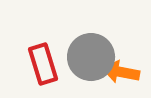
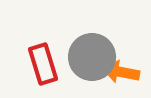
gray circle: moved 1 px right
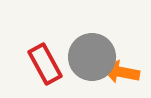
red rectangle: moved 2 px right; rotated 12 degrees counterclockwise
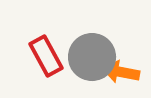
red rectangle: moved 1 px right, 8 px up
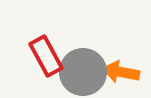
gray circle: moved 9 px left, 15 px down
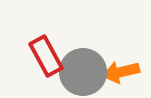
orange arrow: rotated 24 degrees counterclockwise
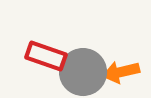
red rectangle: rotated 42 degrees counterclockwise
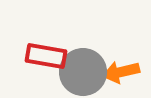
red rectangle: rotated 9 degrees counterclockwise
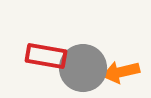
gray circle: moved 4 px up
